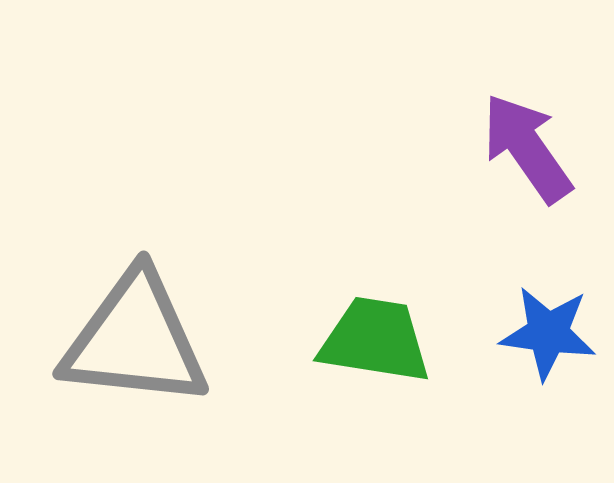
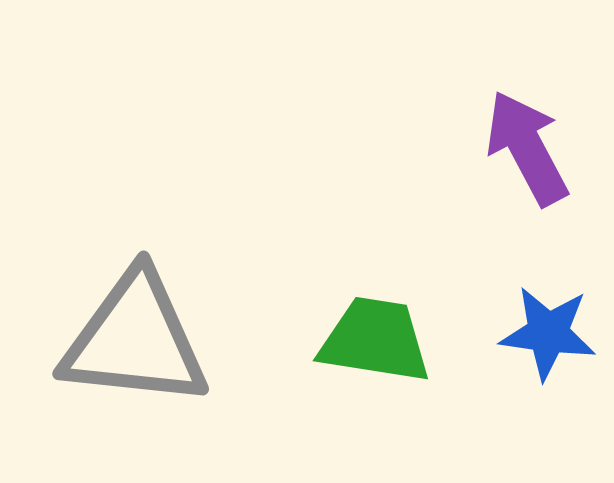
purple arrow: rotated 7 degrees clockwise
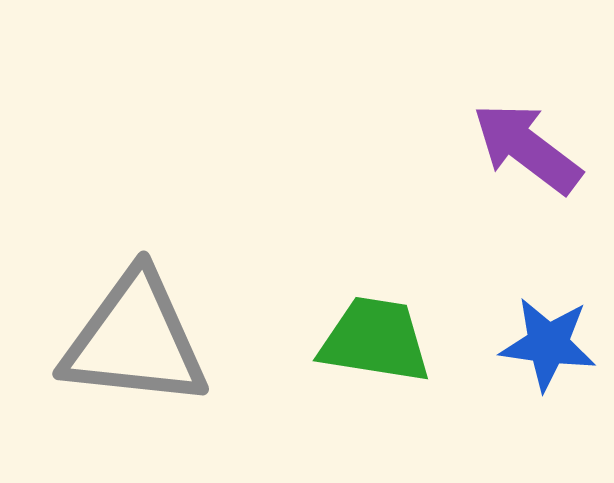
purple arrow: rotated 25 degrees counterclockwise
blue star: moved 11 px down
